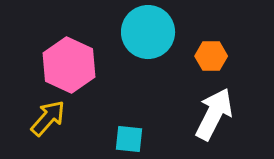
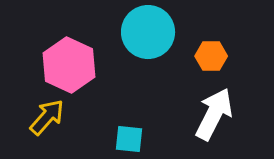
yellow arrow: moved 1 px left, 1 px up
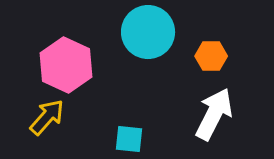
pink hexagon: moved 3 px left
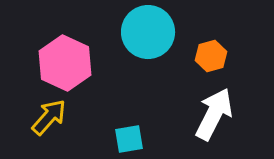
orange hexagon: rotated 16 degrees counterclockwise
pink hexagon: moved 1 px left, 2 px up
yellow arrow: moved 2 px right
cyan square: rotated 16 degrees counterclockwise
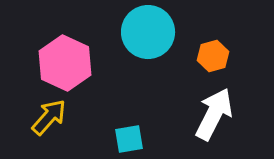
orange hexagon: moved 2 px right
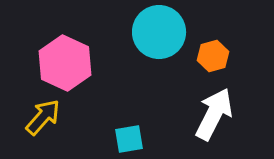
cyan circle: moved 11 px right
yellow arrow: moved 6 px left
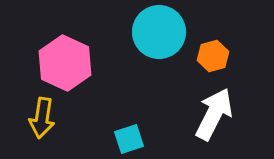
yellow arrow: moved 1 px left, 1 px down; rotated 147 degrees clockwise
cyan square: rotated 8 degrees counterclockwise
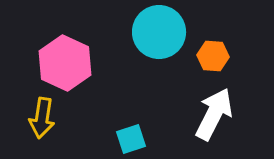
orange hexagon: rotated 20 degrees clockwise
cyan square: moved 2 px right
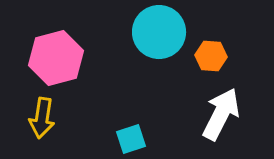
orange hexagon: moved 2 px left
pink hexagon: moved 9 px left, 5 px up; rotated 20 degrees clockwise
white arrow: moved 7 px right
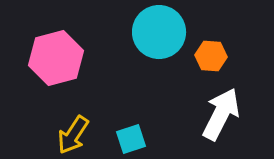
yellow arrow: moved 31 px right, 17 px down; rotated 24 degrees clockwise
